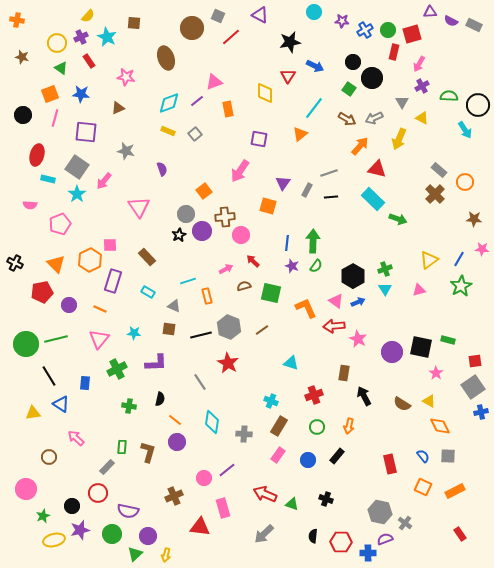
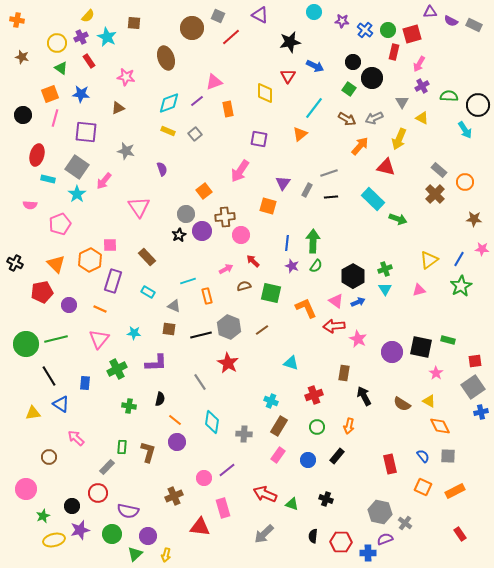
blue cross at (365, 30): rotated 21 degrees counterclockwise
red triangle at (377, 169): moved 9 px right, 2 px up
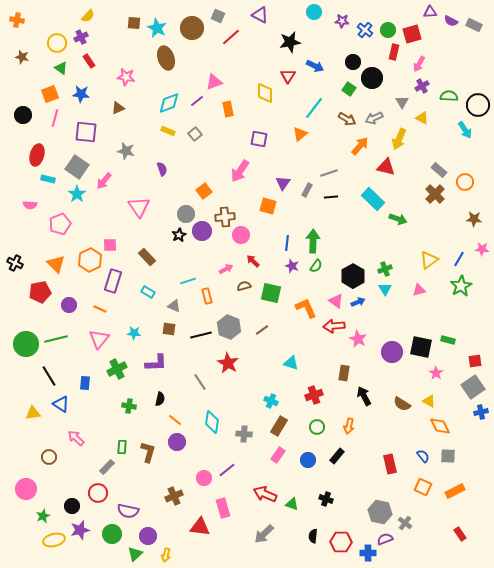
cyan star at (107, 37): moved 50 px right, 9 px up
red pentagon at (42, 292): moved 2 px left
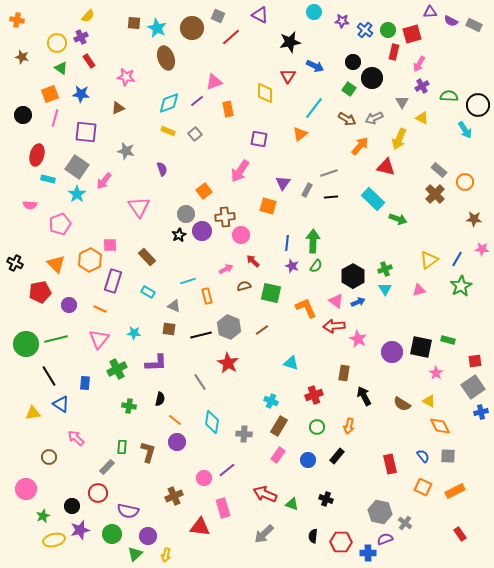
blue line at (459, 259): moved 2 px left
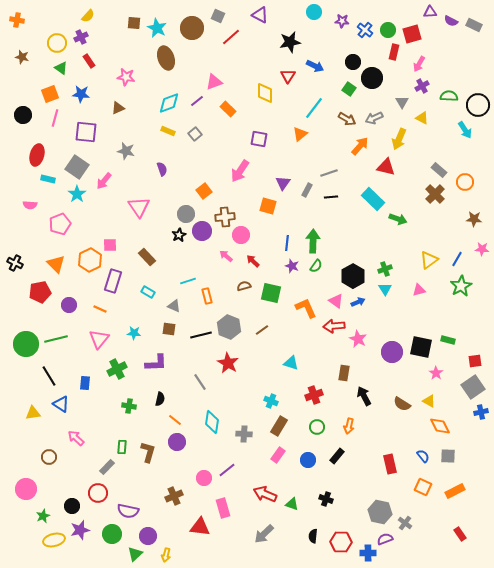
orange rectangle at (228, 109): rotated 35 degrees counterclockwise
pink arrow at (226, 269): moved 13 px up; rotated 112 degrees counterclockwise
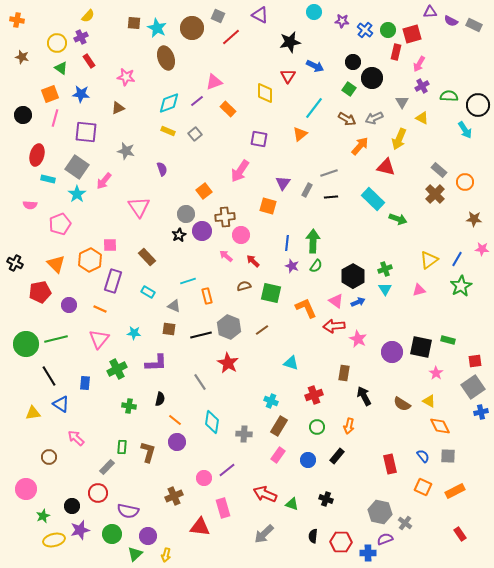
red rectangle at (394, 52): moved 2 px right
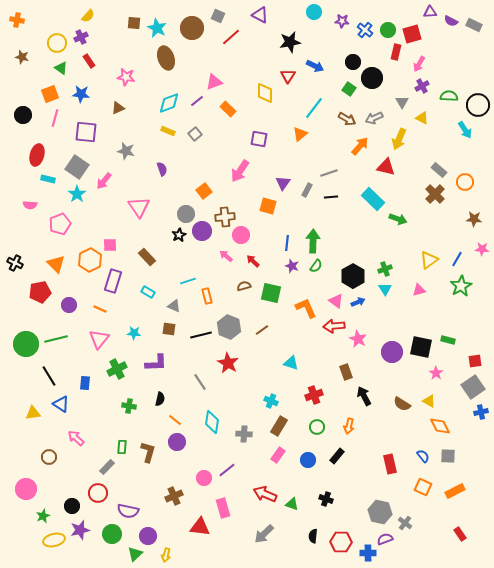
brown rectangle at (344, 373): moved 2 px right, 1 px up; rotated 28 degrees counterclockwise
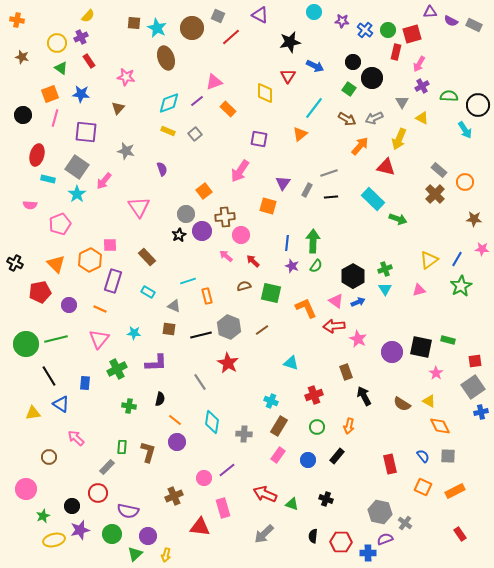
brown triangle at (118, 108): rotated 24 degrees counterclockwise
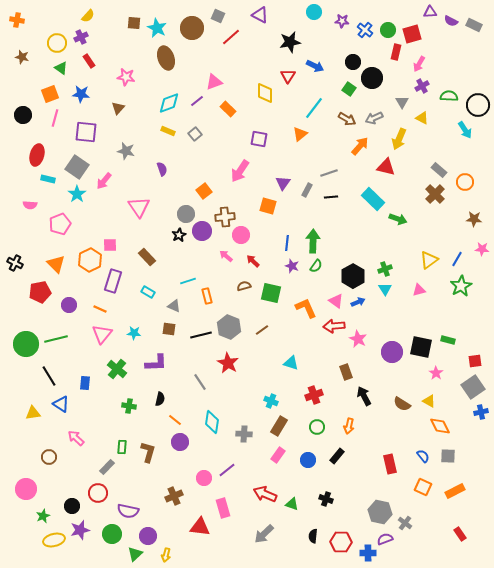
pink triangle at (99, 339): moved 3 px right, 5 px up
green cross at (117, 369): rotated 24 degrees counterclockwise
purple circle at (177, 442): moved 3 px right
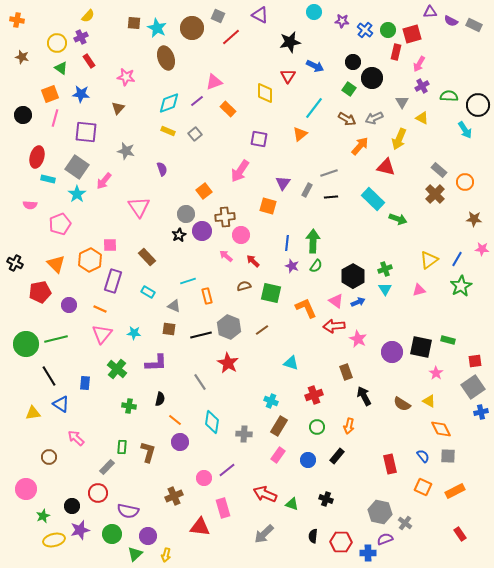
red ellipse at (37, 155): moved 2 px down
orange diamond at (440, 426): moved 1 px right, 3 px down
